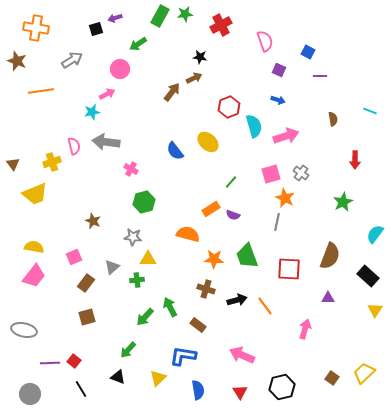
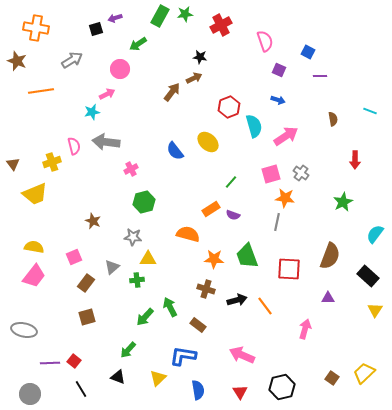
pink arrow at (286, 136): rotated 15 degrees counterclockwise
pink cross at (131, 169): rotated 32 degrees clockwise
orange star at (285, 198): rotated 18 degrees counterclockwise
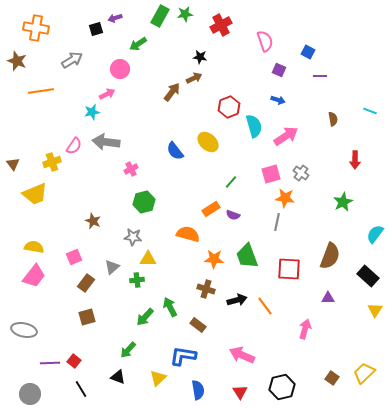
pink semicircle at (74, 146): rotated 48 degrees clockwise
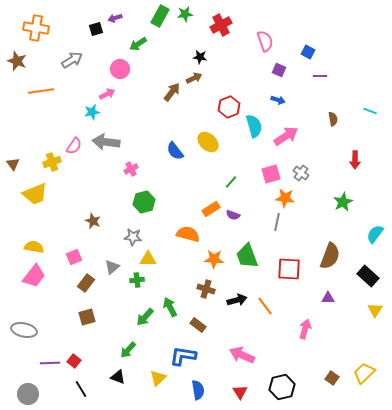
gray circle at (30, 394): moved 2 px left
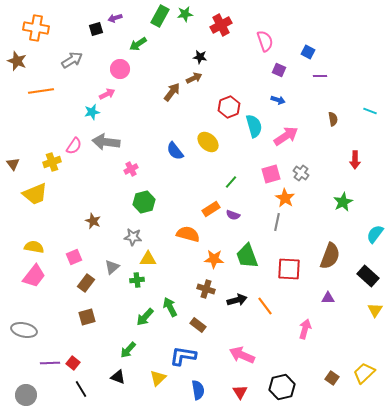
orange star at (285, 198): rotated 24 degrees clockwise
red square at (74, 361): moved 1 px left, 2 px down
gray circle at (28, 394): moved 2 px left, 1 px down
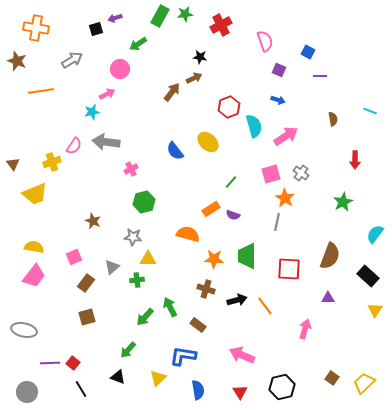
green trapezoid at (247, 256): rotated 20 degrees clockwise
yellow trapezoid at (364, 373): moved 10 px down
gray circle at (26, 395): moved 1 px right, 3 px up
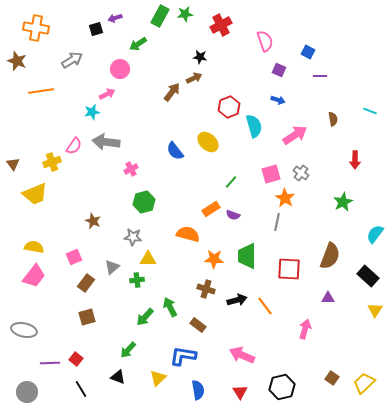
pink arrow at (286, 136): moved 9 px right, 1 px up
red square at (73, 363): moved 3 px right, 4 px up
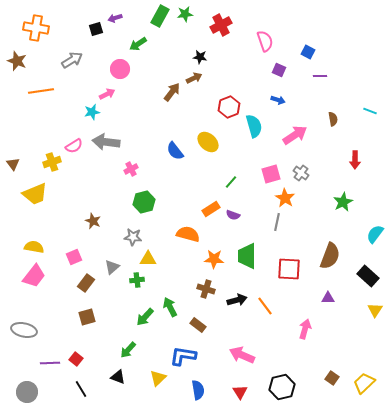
pink semicircle at (74, 146): rotated 24 degrees clockwise
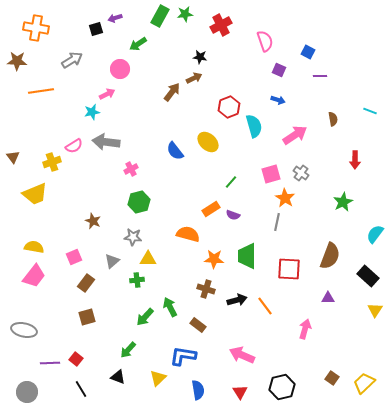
brown star at (17, 61): rotated 18 degrees counterclockwise
brown triangle at (13, 164): moved 7 px up
green hexagon at (144, 202): moved 5 px left
gray triangle at (112, 267): moved 6 px up
